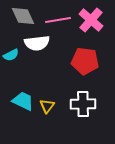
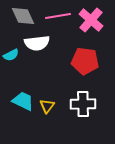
pink line: moved 4 px up
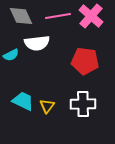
gray diamond: moved 2 px left
pink cross: moved 4 px up
